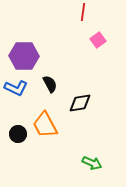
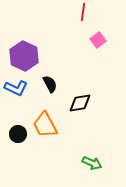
purple hexagon: rotated 24 degrees clockwise
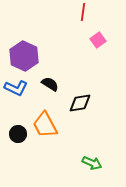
black semicircle: rotated 30 degrees counterclockwise
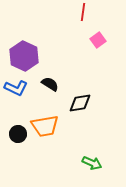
orange trapezoid: moved 1 px down; rotated 72 degrees counterclockwise
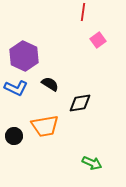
black circle: moved 4 px left, 2 px down
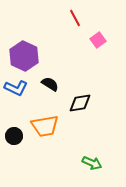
red line: moved 8 px left, 6 px down; rotated 36 degrees counterclockwise
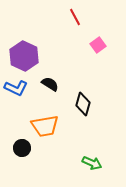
red line: moved 1 px up
pink square: moved 5 px down
black diamond: moved 3 px right, 1 px down; rotated 65 degrees counterclockwise
black circle: moved 8 px right, 12 px down
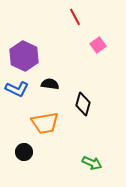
black semicircle: rotated 24 degrees counterclockwise
blue L-shape: moved 1 px right, 1 px down
orange trapezoid: moved 3 px up
black circle: moved 2 px right, 4 px down
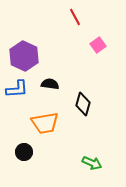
blue L-shape: rotated 30 degrees counterclockwise
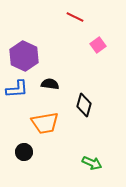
red line: rotated 36 degrees counterclockwise
black diamond: moved 1 px right, 1 px down
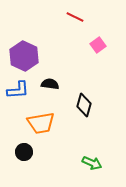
blue L-shape: moved 1 px right, 1 px down
orange trapezoid: moved 4 px left
